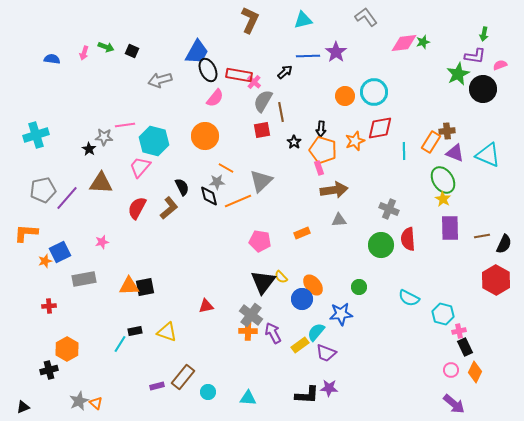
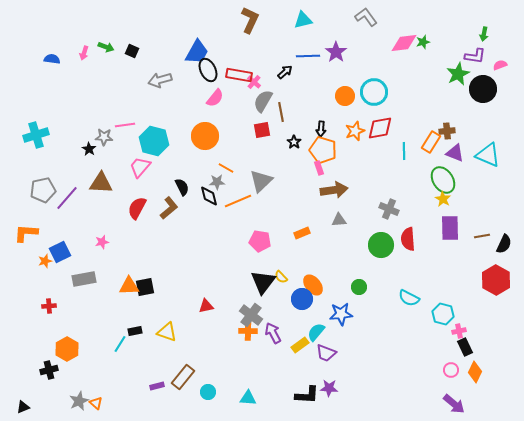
orange star at (355, 141): moved 10 px up
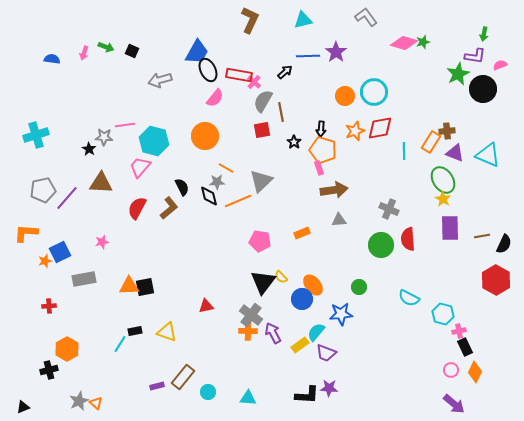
pink diamond at (404, 43): rotated 24 degrees clockwise
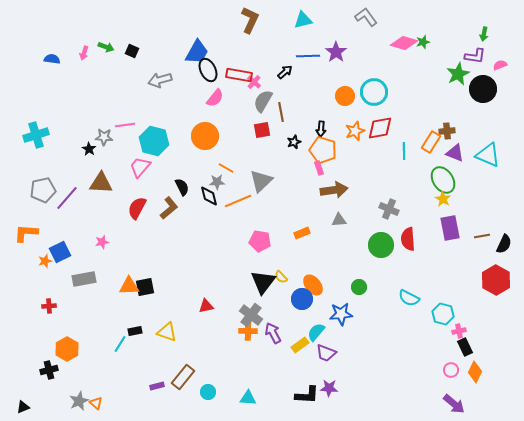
black star at (294, 142): rotated 16 degrees clockwise
purple rectangle at (450, 228): rotated 10 degrees counterclockwise
